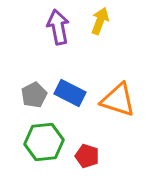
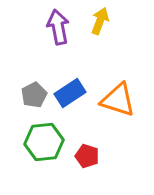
blue rectangle: rotated 60 degrees counterclockwise
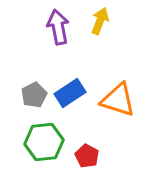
red pentagon: rotated 10 degrees clockwise
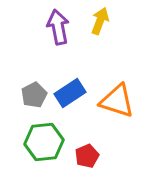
orange triangle: moved 1 px left, 1 px down
red pentagon: rotated 20 degrees clockwise
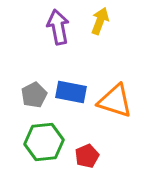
blue rectangle: moved 1 px right, 1 px up; rotated 44 degrees clockwise
orange triangle: moved 2 px left
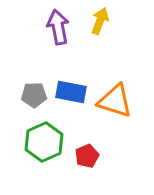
gray pentagon: rotated 25 degrees clockwise
green hexagon: rotated 18 degrees counterclockwise
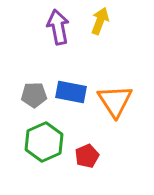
orange triangle: rotated 39 degrees clockwise
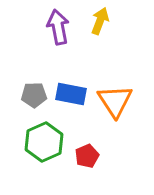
blue rectangle: moved 2 px down
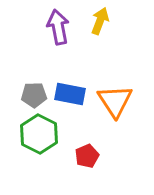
blue rectangle: moved 1 px left
green hexagon: moved 5 px left, 8 px up; rotated 9 degrees counterclockwise
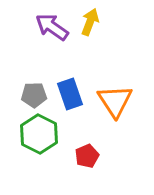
yellow arrow: moved 10 px left, 1 px down
purple arrow: moved 6 px left; rotated 44 degrees counterclockwise
blue rectangle: rotated 60 degrees clockwise
